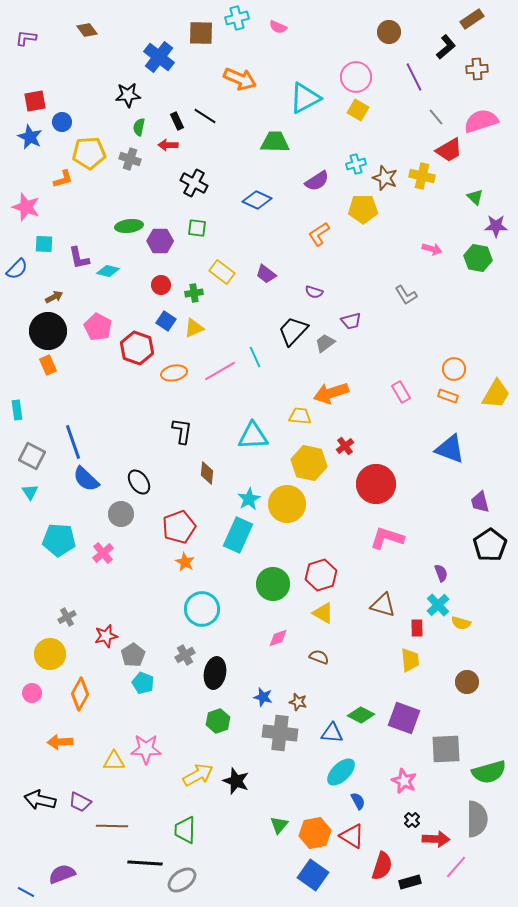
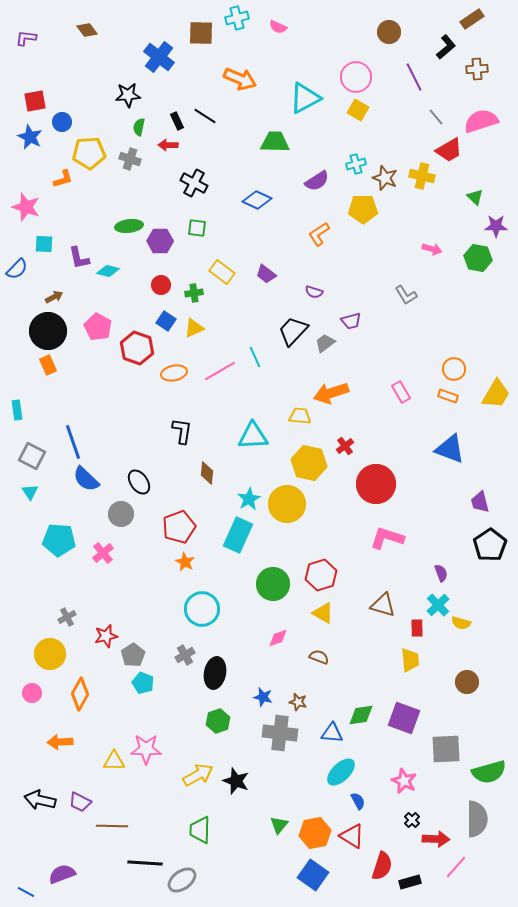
green diamond at (361, 715): rotated 36 degrees counterclockwise
green trapezoid at (185, 830): moved 15 px right
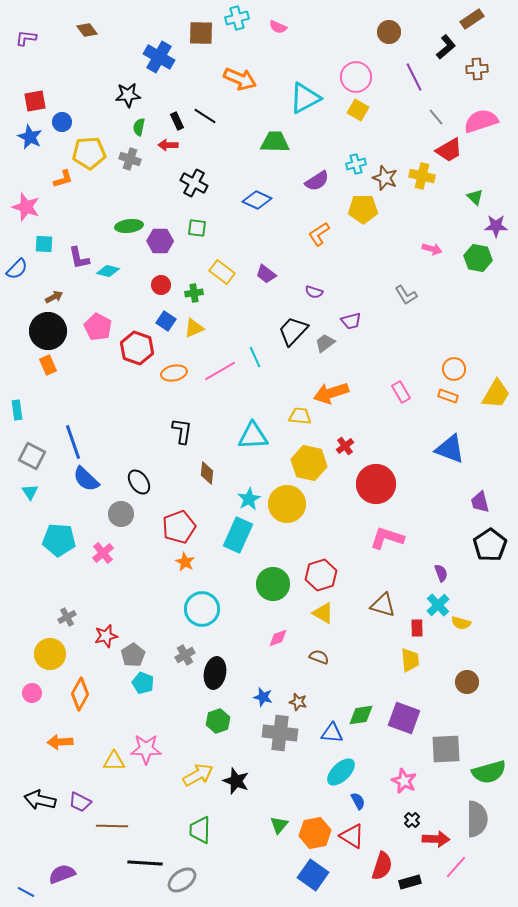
blue cross at (159, 57): rotated 8 degrees counterclockwise
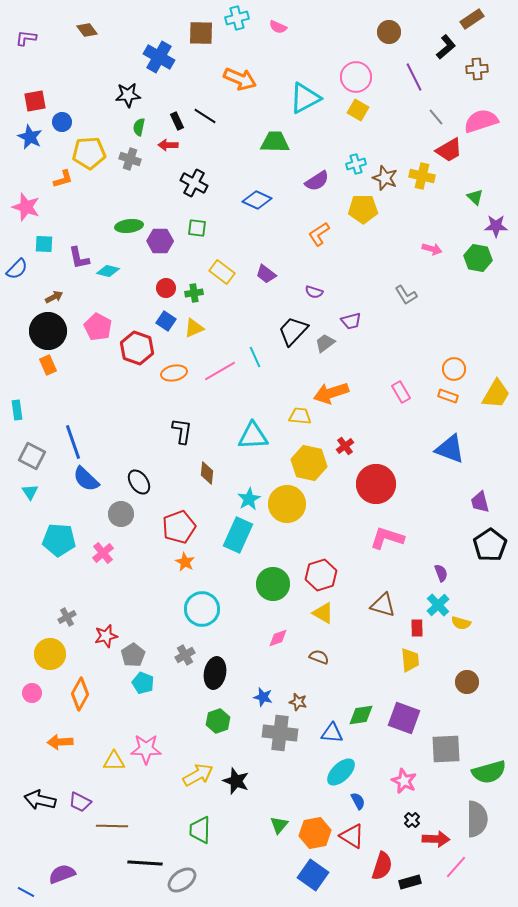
red circle at (161, 285): moved 5 px right, 3 px down
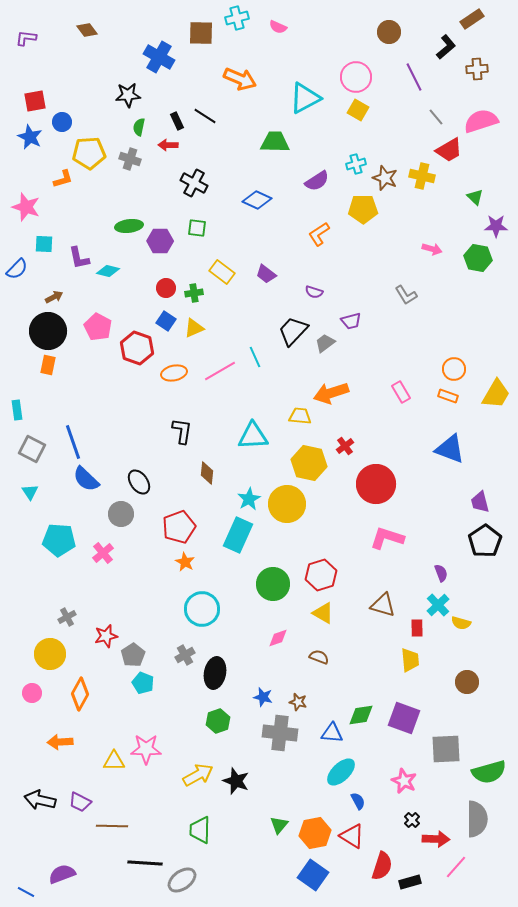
orange rectangle at (48, 365): rotated 36 degrees clockwise
gray square at (32, 456): moved 7 px up
black pentagon at (490, 545): moved 5 px left, 4 px up
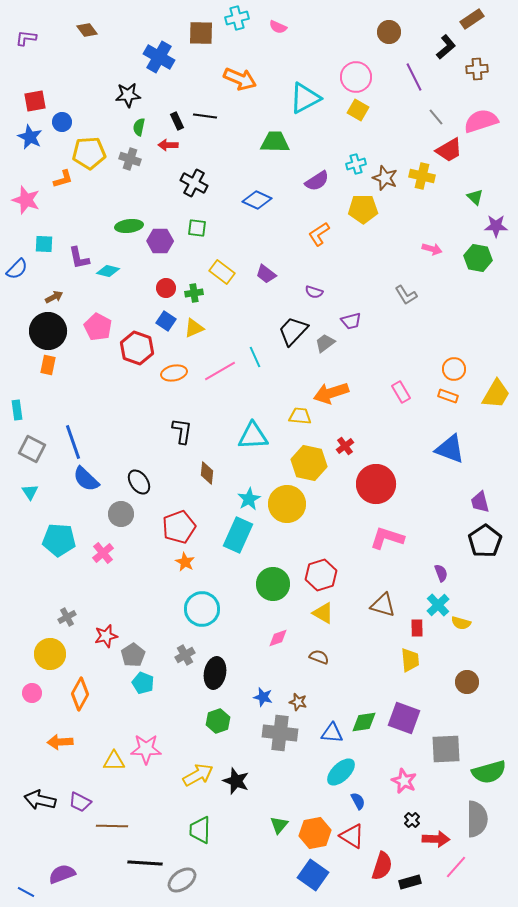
black line at (205, 116): rotated 25 degrees counterclockwise
pink star at (26, 207): moved 7 px up
green diamond at (361, 715): moved 3 px right, 7 px down
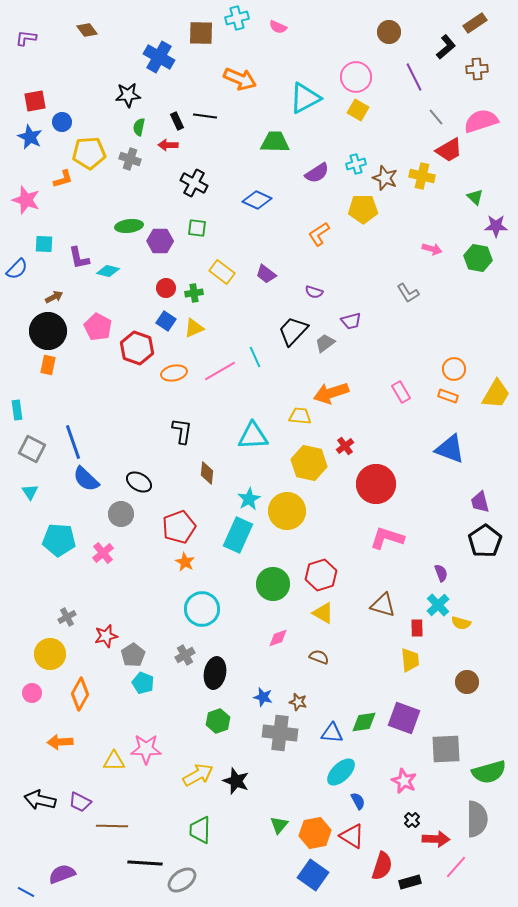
brown rectangle at (472, 19): moved 3 px right, 4 px down
purple semicircle at (317, 181): moved 8 px up
gray L-shape at (406, 295): moved 2 px right, 2 px up
black ellipse at (139, 482): rotated 25 degrees counterclockwise
yellow circle at (287, 504): moved 7 px down
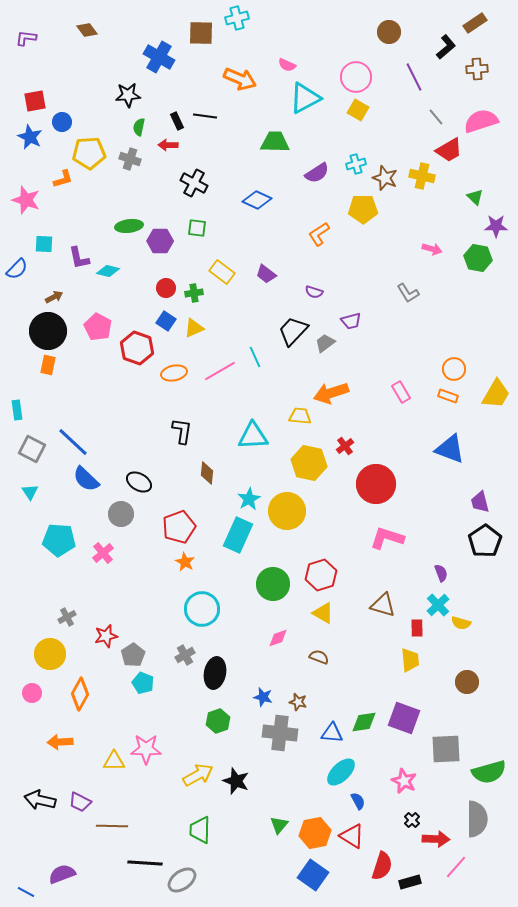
pink semicircle at (278, 27): moved 9 px right, 38 px down
blue line at (73, 442): rotated 28 degrees counterclockwise
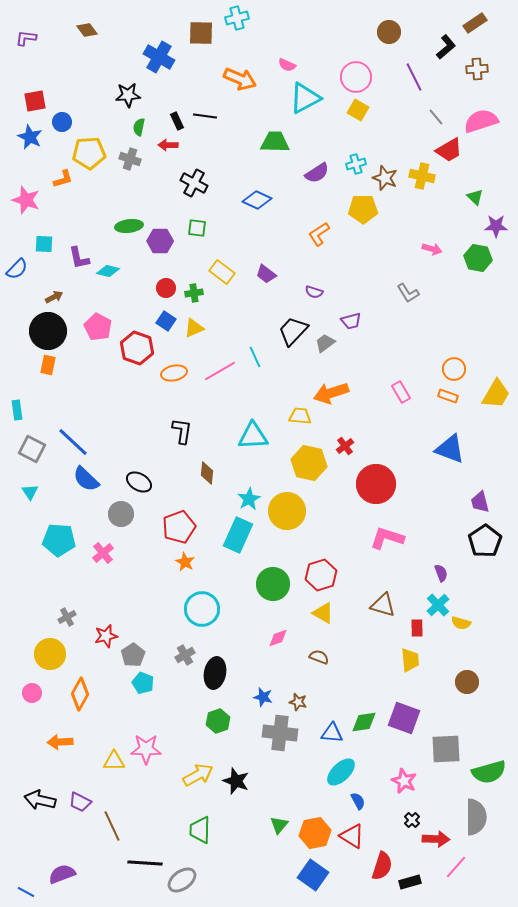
gray semicircle at (477, 819): moved 1 px left, 2 px up
brown line at (112, 826): rotated 64 degrees clockwise
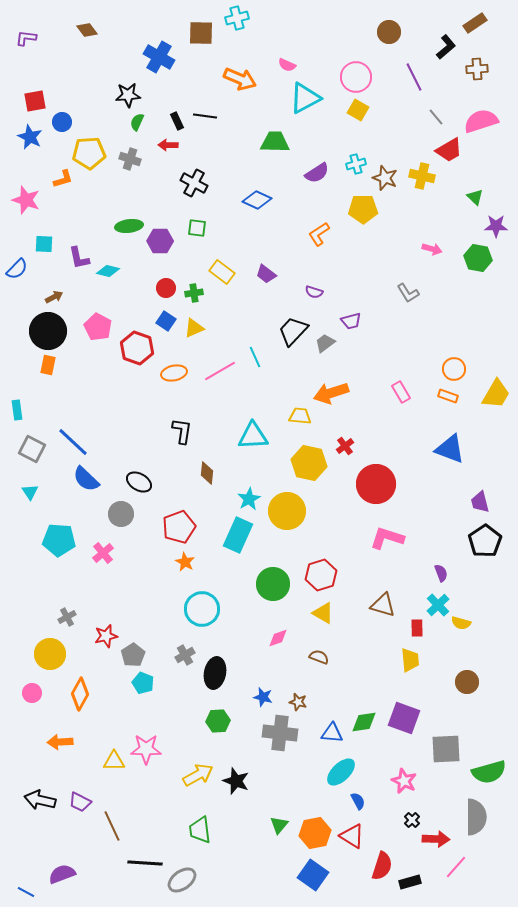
green semicircle at (139, 127): moved 2 px left, 5 px up; rotated 12 degrees clockwise
green hexagon at (218, 721): rotated 15 degrees clockwise
green trapezoid at (200, 830): rotated 8 degrees counterclockwise
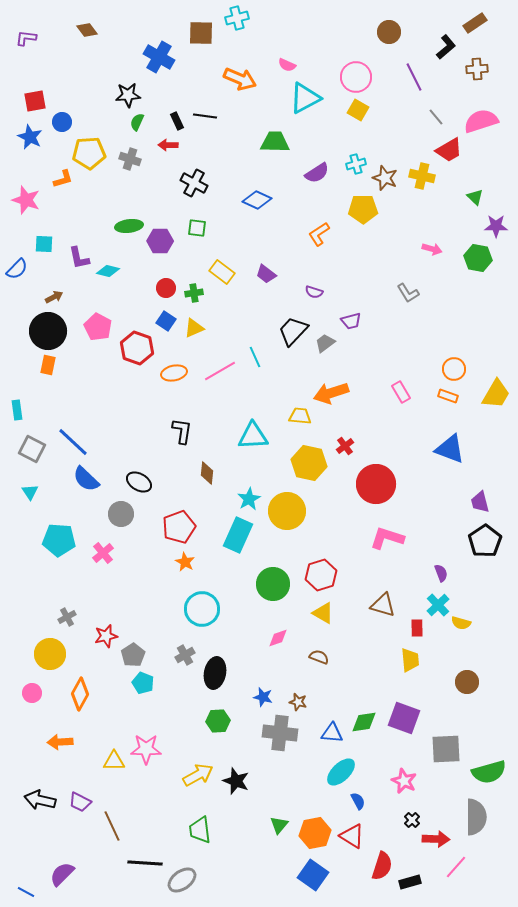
purple semicircle at (62, 874): rotated 24 degrees counterclockwise
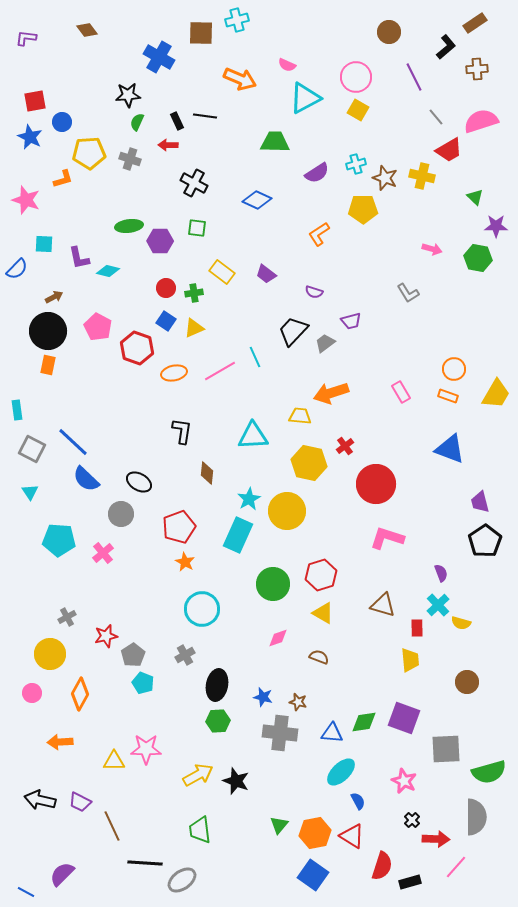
cyan cross at (237, 18): moved 2 px down
black ellipse at (215, 673): moved 2 px right, 12 px down
